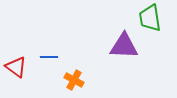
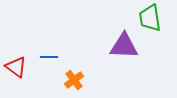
orange cross: rotated 24 degrees clockwise
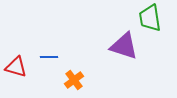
purple triangle: rotated 16 degrees clockwise
red triangle: rotated 20 degrees counterclockwise
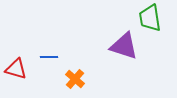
red triangle: moved 2 px down
orange cross: moved 1 px right, 1 px up; rotated 12 degrees counterclockwise
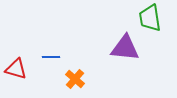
purple triangle: moved 1 px right, 2 px down; rotated 12 degrees counterclockwise
blue line: moved 2 px right
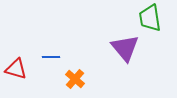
purple triangle: rotated 44 degrees clockwise
